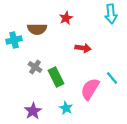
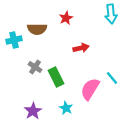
red arrow: moved 2 px left; rotated 21 degrees counterclockwise
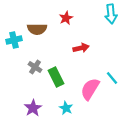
purple star: moved 3 px up
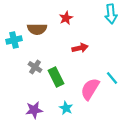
red arrow: moved 1 px left
purple star: moved 1 px right, 2 px down; rotated 24 degrees clockwise
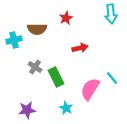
purple star: moved 7 px left
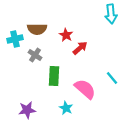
red star: moved 17 px down; rotated 16 degrees counterclockwise
cyan cross: moved 1 px right, 1 px up
red arrow: rotated 28 degrees counterclockwise
gray cross: moved 12 px up
green rectangle: moved 2 px left, 1 px up; rotated 30 degrees clockwise
pink semicircle: moved 5 px left; rotated 100 degrees clockwise
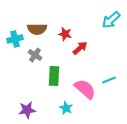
cyan arrow: moved 6 px down; rotated 54 degrees clockwise
red star: moved 1 px left, 1 px up; rotated 16 degrees counterclockwise
cyan line: moved 3 px left, 2 px down; rotated 72 degrees counterclockwise
